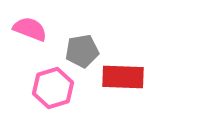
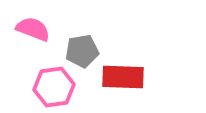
pink semicircle: moved 3 px right
pink hexagon: moved 1 px right, 1 px up; rotated 9 degrees clockwise
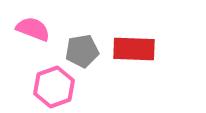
red rectangle: moved 11 px right, 28 px up
pink hexagon: rotated 12 degrees counterclockwise
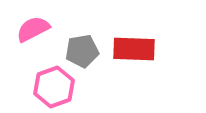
pink semicircle: rotated 48 degrees counterclockwise
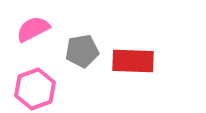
red rectangle: moved 1 px left, 12 px down
pink hexagon: moved 19 px left, 2 px down
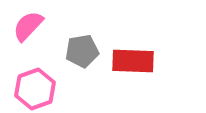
pink semicircle: moved 5 px left, 3 px up; rotated 20 degrees counterclockwise
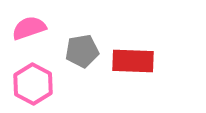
pink semicircle: moved 1 px right, 2 px down; rotated 28 degrees clockwise
pink hexagon: moved 2 px left, 5 px up; rotated 12 degrees counterclockwise
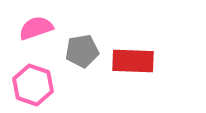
pink semicircle: moved 7 px right
pink hexagon: moved 1 px down; rotated 9 degrees counterclockwise
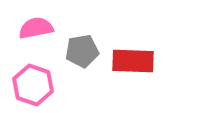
pink semicircle: rotated 8 degrees clockwise
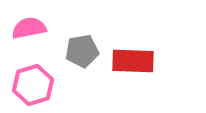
pink semicircle: moved 7 px left
pink hexagon: rotated 24 degrees clockwise
